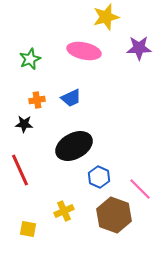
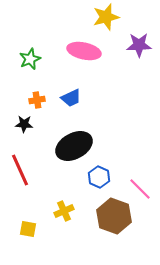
purple star: moved 3 px up
brown hexagon: moved 1 px down
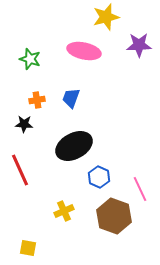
green star: rotated 30 degrees counterclockwise
blue trapezoid: rotated 135 degrees clockwise
pink line: rotated 20 degrees clockwise
yellow square: moved 19 px down
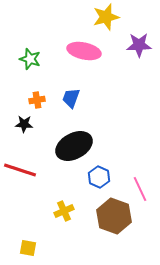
red line: rotated 48 degrees counterclockwise
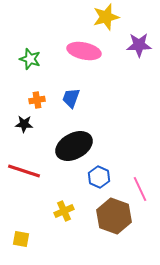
red line: moved 4 px right, 1 px down
yellow square: moved 7 px left, 9 px up
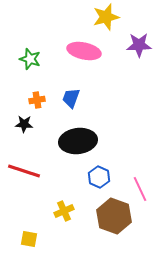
black ellipse: moved 4 px right, 5 px up; rotated 21 degrees clockwise
yellow square: moved 8 px right
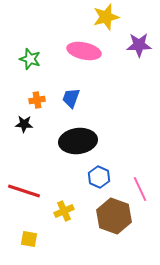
red line: moved 20 px down
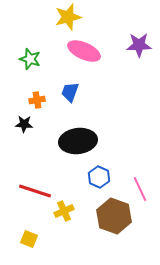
yellow star: moved 38 px left
pink ellipse: rotated 12 degrees clockwise
blue trapezoid: moved 1 px left, 6 px up
red line: moved 11 px right
yellow square: rotated 12 degrees clockwise
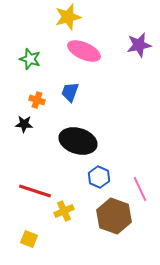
purple star: rotated 10 degrees counterclockwise
orange cross: rotated 28 degrees clockwise
black ellipse: rotated 24 degrees clockwise
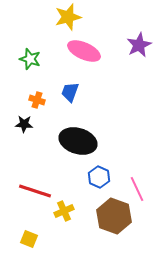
purple star: rotated 15 degrees counterclockwise
pink line: moved 3 px left
